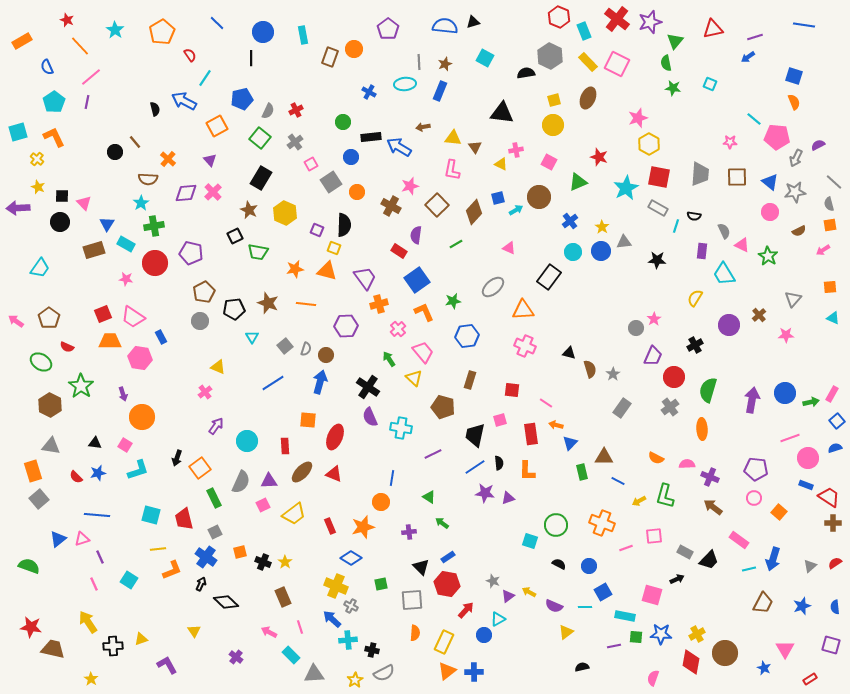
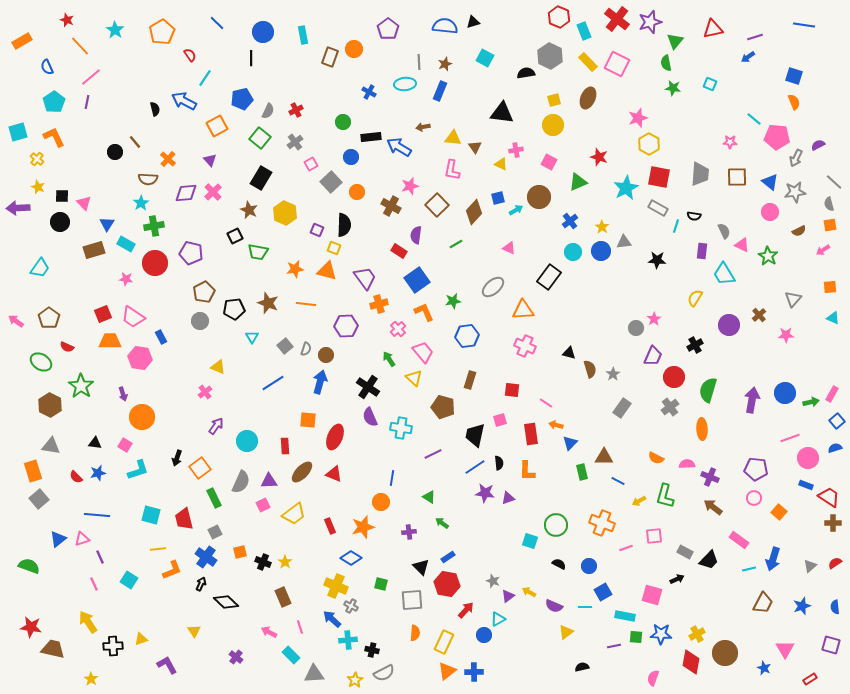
gray square at (331, 182): rotated 10 degrees counterclockwise
green square at (381, 584): rotated 24 degrees clockwise
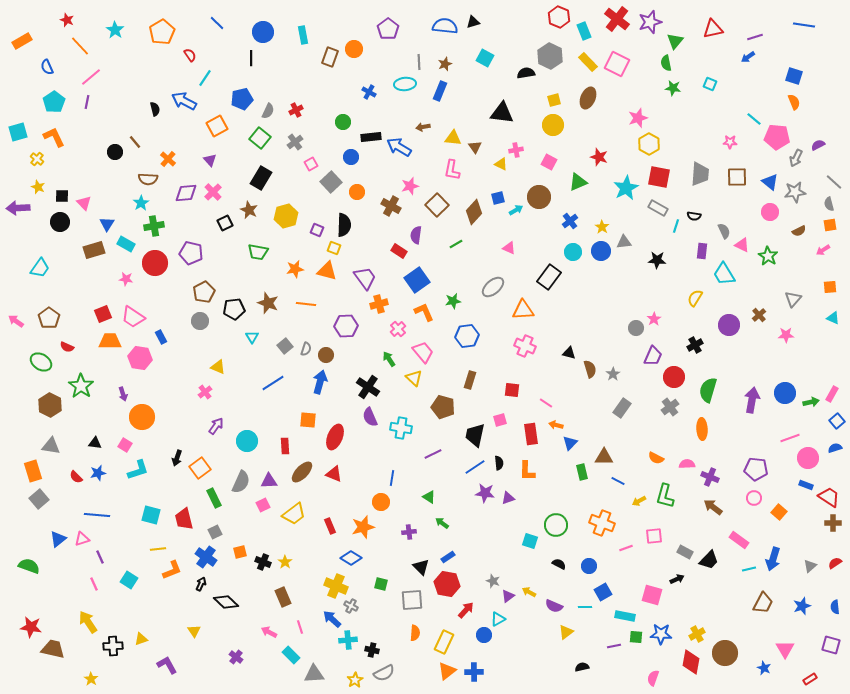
yellow hexagon at (285, 213): moved 1 px right, 3 px down; rotated 20 degrees clockwise
black square at (235, 236): moved 10 px left, 13 px up
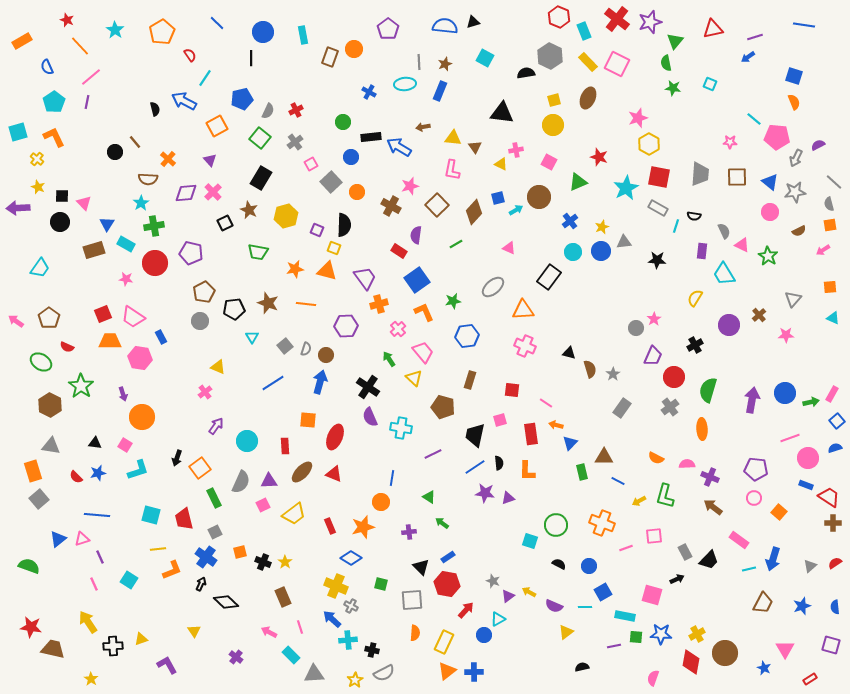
yellow star at (602, 227): rotated 16 degrees clockwise
gray rectangle at (685, 552): rotated 35 degrees clockwise
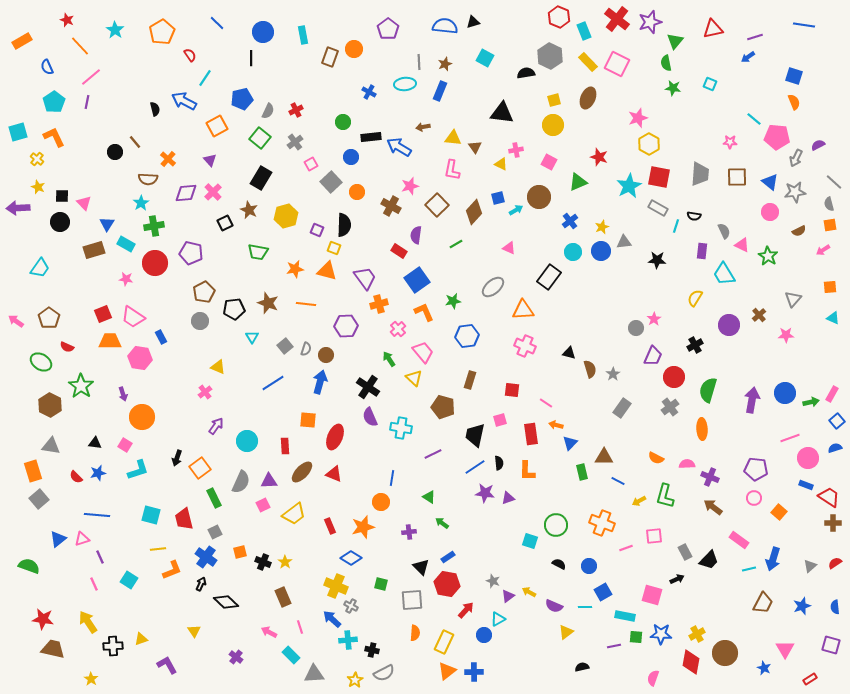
cyan star at (626, 188): moved 3 px right, 2 px up
red star at (31, 627): moved 12 px right, 8 px up
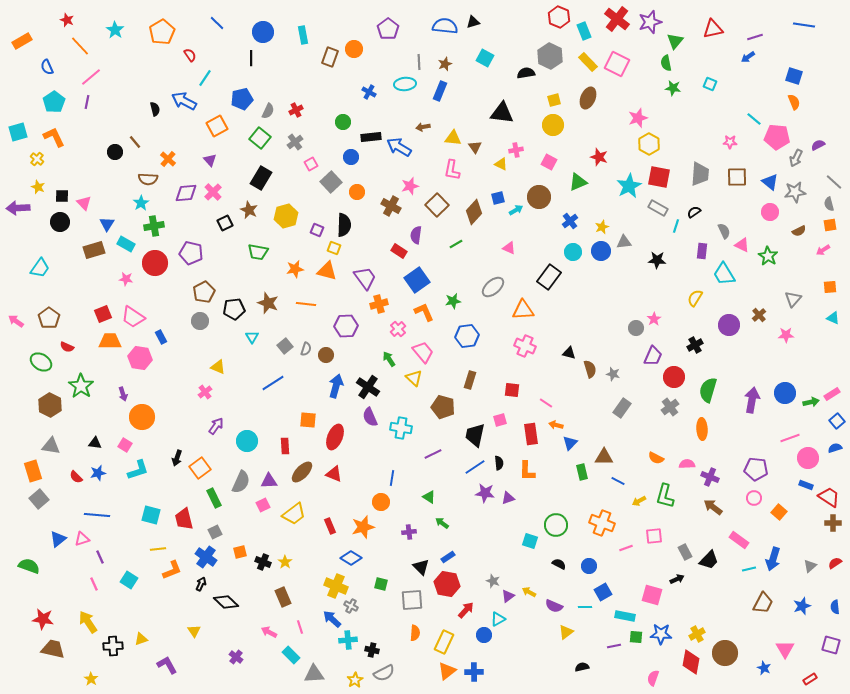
black semicircle at (694, 216): moved 4 px up; rotated 136 degrees clockwise
gray star at (613, 374): rotated 24 degrees counterclockwise
blue arrow at (320, 382): moved 16 px right, 4 px down
pink rectangle at (832, 394): rotated 28 degrees clockwise
